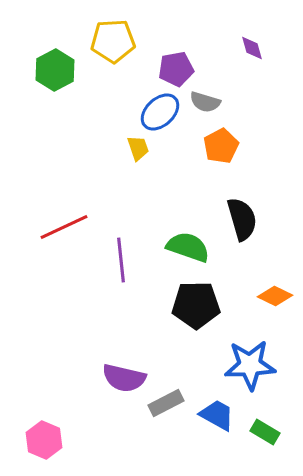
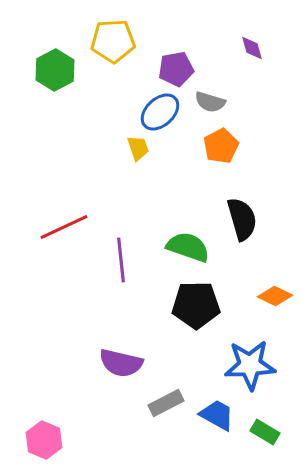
gray semicircle: moved 5 px right
purple semicircle: moved 3 px left, 15 px up
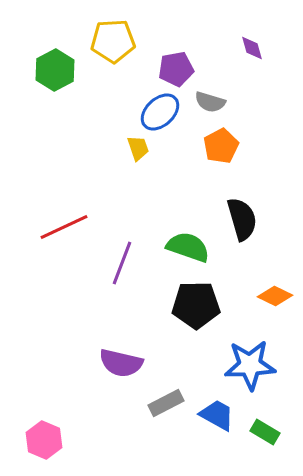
purple line: moved 1 px right, 3 px down; rotated 27 degrees clockwise
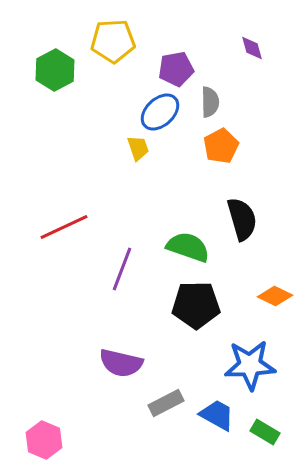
gray semicircle: rotated 108 degrees counterclockwise
purple line: moved 6 px down
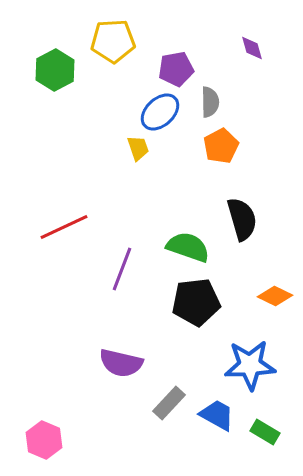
black pentagon: moved 3 px up; rotated 6 degrees counterclockwise
gray rectangle: moved 3 px right; rotated 20 degrees counterclockwise
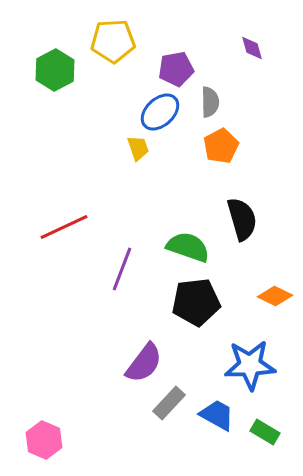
purple semicircle: moved 23 px right; rotated 66 degrees counterclockwise
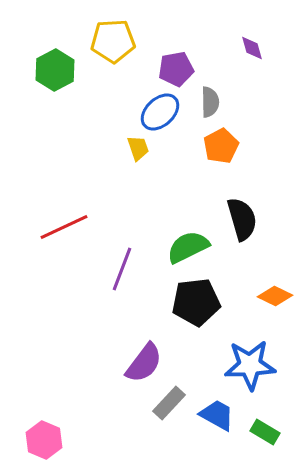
green semicircle: rotated 45 degrees counterclockwise
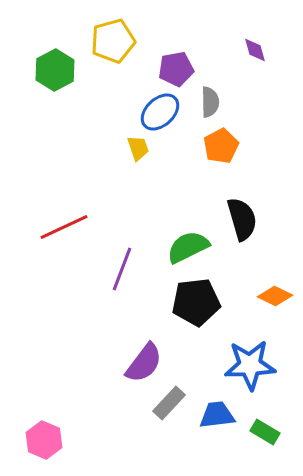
yellow pentagon: rotated 12 degrees counterclockwise
purple diamond: moved 3 px right, 2 px down
blue trapezoid: rotated 36 degrees counterclockwise
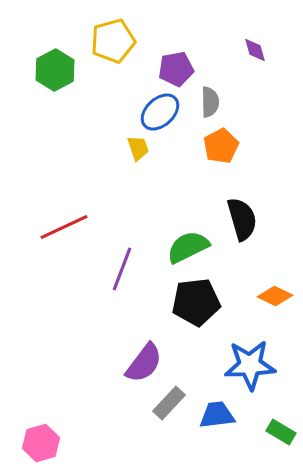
green rectangle: moved 16 px right
pink hexagon: moved 3 px left, 3 px down; rotated 21 degrees clockwise
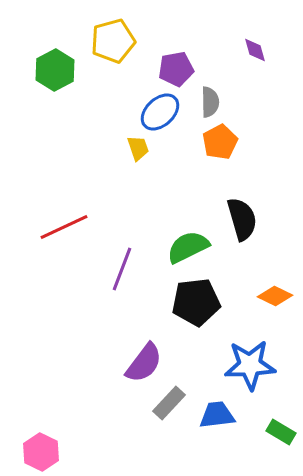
orange pentagon: moved 1 px left, 4 px up
pink hexagon: moved 9 px down; rotated 18 degrees counterclockwise
